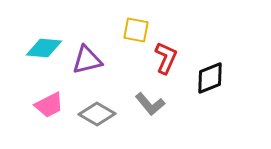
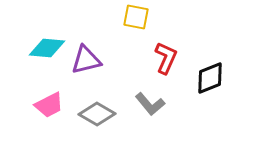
yellow square: moved 13 px up
cyan diamond: moved 3 px right
purple triangle: moved 1 px left
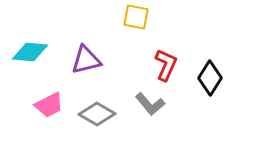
cyan diamond: moved 17 px left, 4 px down
red L-shape: moved 7 px down
black diamond: rotated 36 degrees counterclockwise
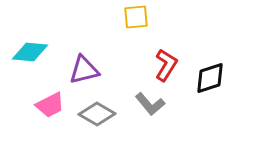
yellow square: rotated 16 degrees counterclockwise
purple triangle: moved 2 px left, 10 px down
red L-shape: rotated 8 degrees clockwise
black diamond: rotated 40 degrees clockwise
pink trapezoid: moved 1 px right
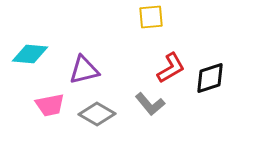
yellow square: moved 15 px right
cyan diamond: moved 2 px down
red L-shape: moved 5 px right, 3 px down; rotated 28 degrees clockwise
pink trapezoid: rotated 16 degrees clockwise
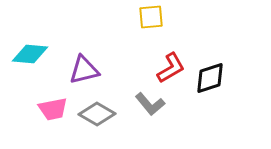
pink trapezoid: moved 3 px right, 4 px down
